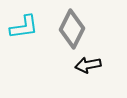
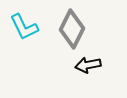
cyan L-shape: rotated 72 degrees clockwise
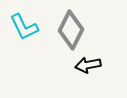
gray diamond: moved 1 px left, 1 px down
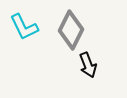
black arrow: rotated 100 degrees counterclockwise
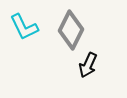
black arrow: rotated 45 degrees clockwise
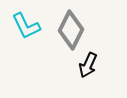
cyan L-shape: moved 2 px right, 1 px up
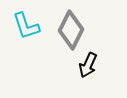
cyan L-shape: rotated 8 degrees clockwise
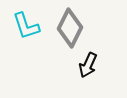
gray diamond: moved 1 px left, 2 px up
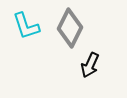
black arrow: moved 2 px right
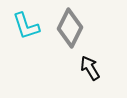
black arrow: moved 3 px down; rotated 125 degrees clockwise
